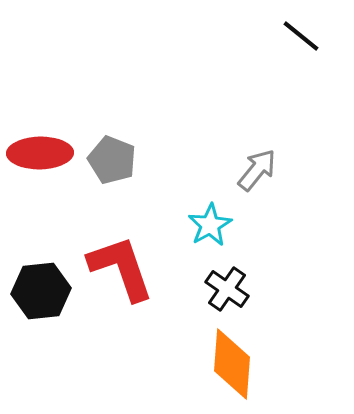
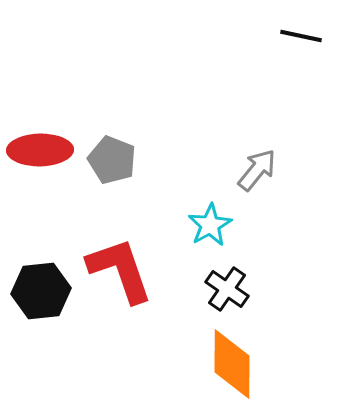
black line: rotated 27 degrees counterclockwise
red ellipse: moved 3 px up
red L-shape: moved 1 px left, 2 px down
orange diamond: rotated 4 degrees counterclockwise
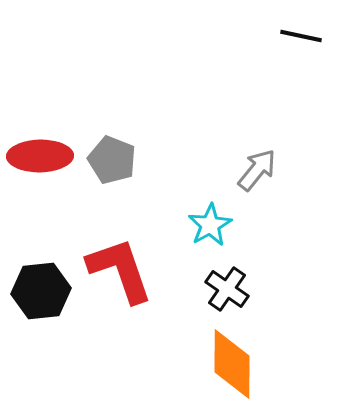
red ellipse: moved 6 px down
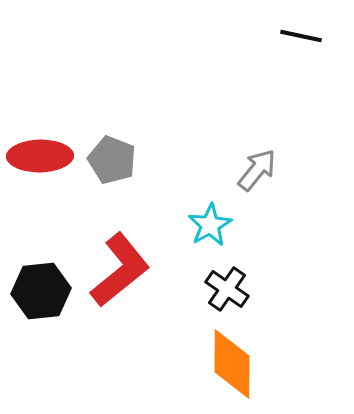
red L-shape: rotated 70 degrees clockwise
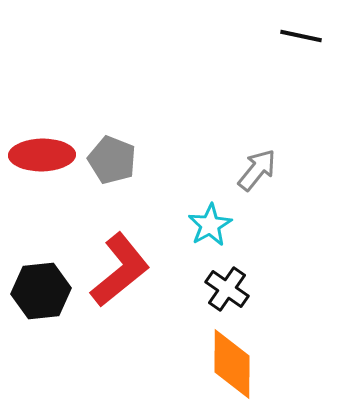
red ellipse: moved 2 px right, 1 px up
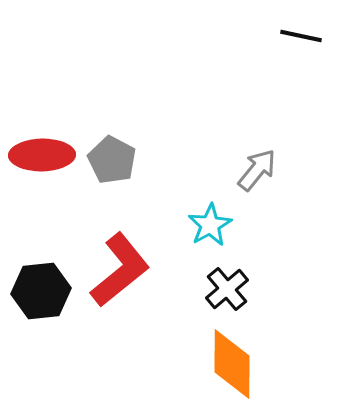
gray pentagon: rotated 6 degrees clockwise
black cross: rotated 15 degrees clockwise
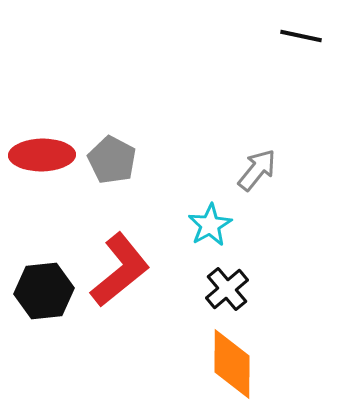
black hexagon: moved 3 px right
